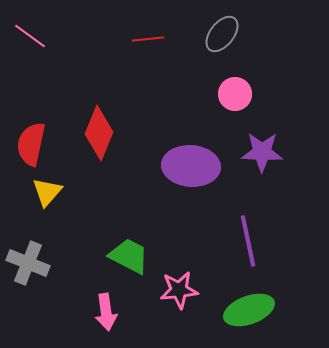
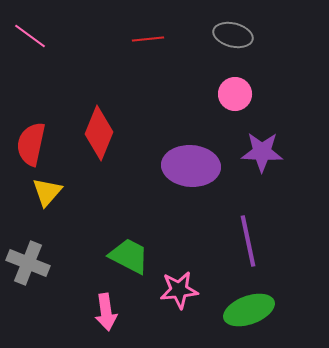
gray ellipse: moved 11 px right, 1 px down; rotated 66 degrees clockwise
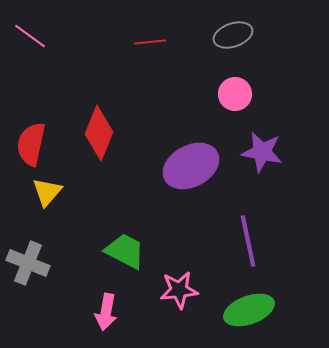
gray ellipse: rotated 33 degrees counterclockwise
red line: moved 2 px right, 3 px down
purple star: rotated 9 degrees clockwise
purple ellipse: rotated 32 degrees counterclockwise
green trapezoid: moved 4 px left, 5 px up
pink arrow: rotated 18 degrees clockwise
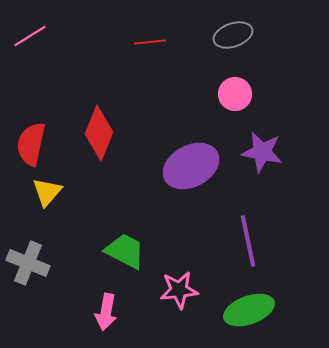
pink line: rotated 68 degrees counterclockwise
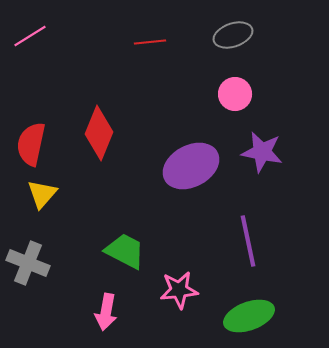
yellow triangle: moved 5 px left, 2 px down
green ellipse: moved 6 px down
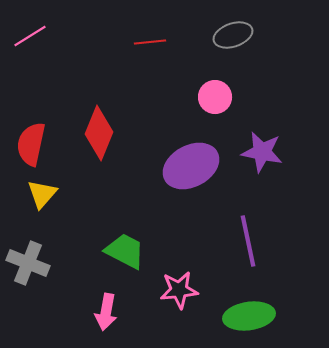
pink circle: moved 20 px left, 3 px down
green ellipse: rotated 12 degrees clockwise
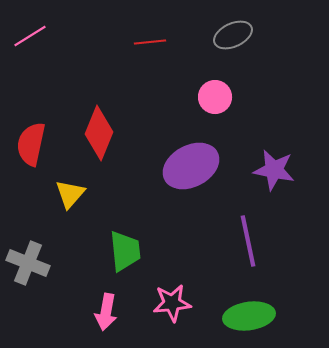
gray ellipse: rotated 6 degrees counterclockwise
purple star: moved 12 px right, 18 px down
yellow triangle: moved 28 px right
green trapezoid: rotated 57 degrees clockwise
pink star: moved 7 px left, 13 px down
